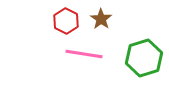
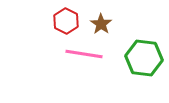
brown star: moved 5 px down
green hexagon: rotated 24 degrees clockwise
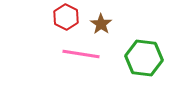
red hexagon: moved 4 px up
pink line: moved 3 px left
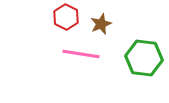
brown star: rotated 15 degrees clockwise
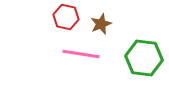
red hexagon: rotated 15 degrees counterclockwise
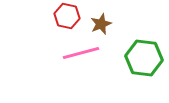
red hexagon: moved 1 px right, 1 px up
pink line: moved 1 px up; rotated 24 degrees counterclockwise
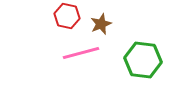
green hexagon: moved 1 px left, 2 px down
